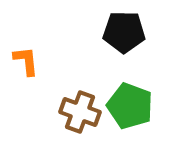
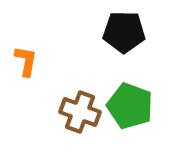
orange L-shape: rotated 16 degrees clockwise
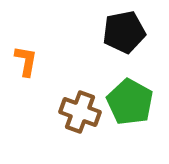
black pentagon: rotated 12 degrees counterclockwise
green pentagon: moved 4 px up; rotated 9 degrees clockwise
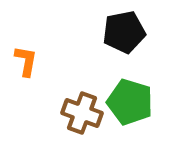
green pentagon: rotated 12 degrees counterclockwise
brown cross: moved 2 px right, 1 px down
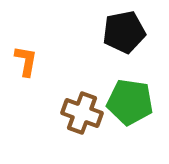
green pentagon: rotated 9 degrees counterclockwise
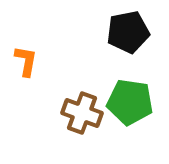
black pentagon: moved 4 px right
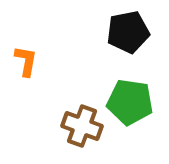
brown cross: moved 13 px down
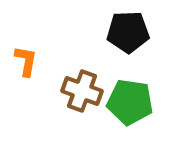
black pentagon: rotated 9 degrees clockwise
brown cross: moved 35 px up
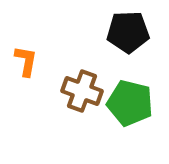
green pentagon: moved 1 px down; rotated 6 degrees clockwise
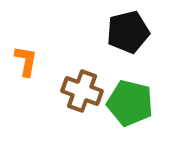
black pentagon: rotated 12 degrees counterclockwise
